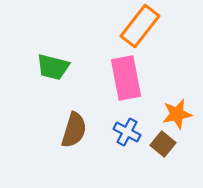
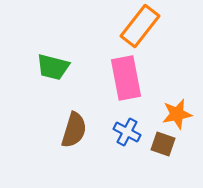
brown square: rotated 20 degrees counterclockwise
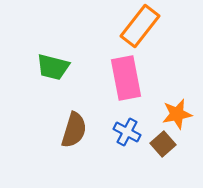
brown square: rotated 30 degrees clockwise
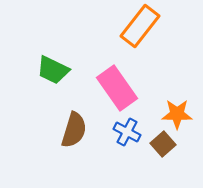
green trapezoid: moved 3 px down; rotated 12 degrees clockwise
pink rectangle: moved 9 px left, 10 px down; rotated 24 degrees counterclockwise
orange star: rotated 12 degrees clockwise
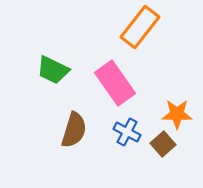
orange rectangle: moved 1 px down
pink rectangle: moved 2 px left, 5 px up
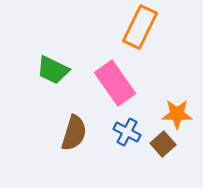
orange rectangle: rotated 12 degrees counterclockwise
brown semicircle: moved 3 px down
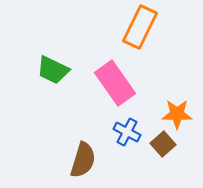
brown semicircle: moved 9 px right, 27 px down
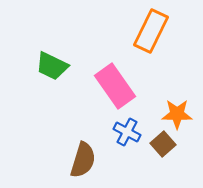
orange rectangle: moved 11 px right, 4 px down
green trapezoid: moved 1 px left, 4 px up
pink rectangle: moved 3 px down
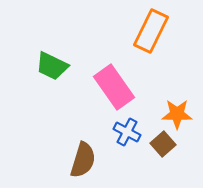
pink rectangle: moved 1 px left, 1 px down
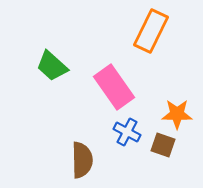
green trapezoid: rotated 16 degrees clockwise
brown square: moved 1 px down; rotated 30 degrees counterclockwise
brown semicircle: moved 1 px left; rotated 18 degrees counterclockwise
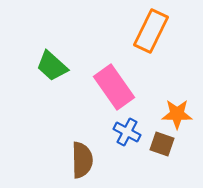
brown square: moved 1 px left, 1 px up
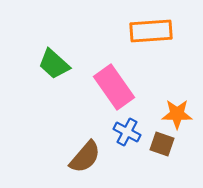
orange rectangle: rotated 60 degrees clockwise
green trapezoid: moved 2 px right, 2 px up
brown semicircle: moved 3 px right, 3 px up; rotated 42 degrees clockwise
